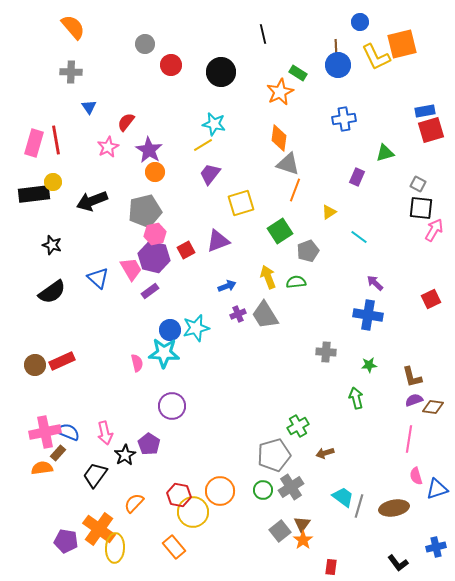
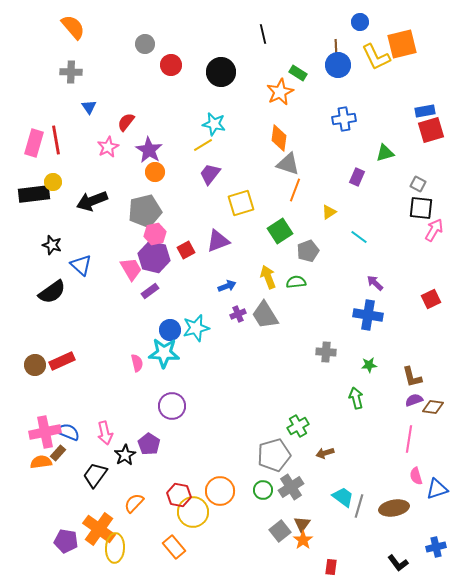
blue triangle at (98, 278): moved 17 px left, 13 px up
orange semicircle at (42, 468): moved 1 px left, 6 px up
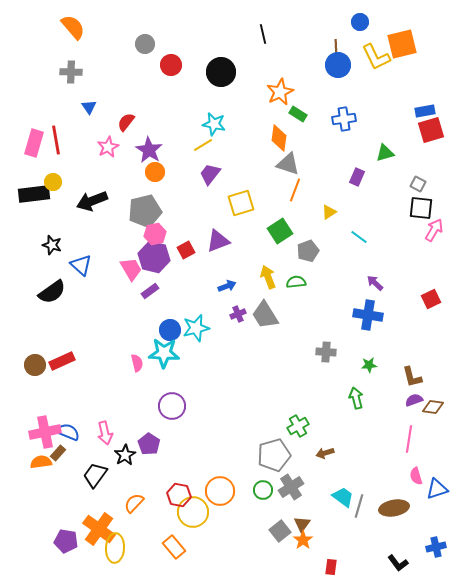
green rectangle at (298, 73): moved 41 px down
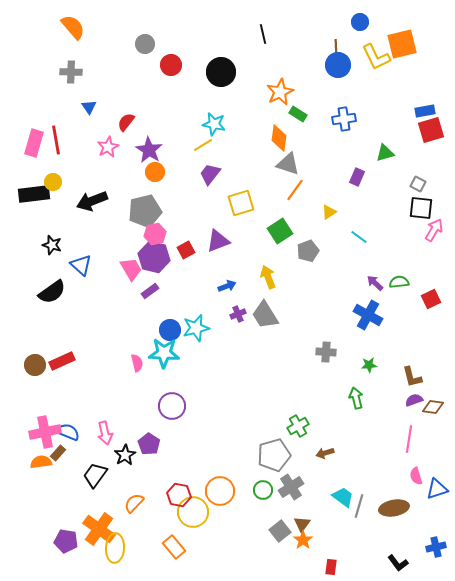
orange line at (295, 190): rotated 15 degrees clockwise
green semicircle at (296, 282): moved 103 px right
blue cross at (368, 315): rotated 20 degrees clockwise
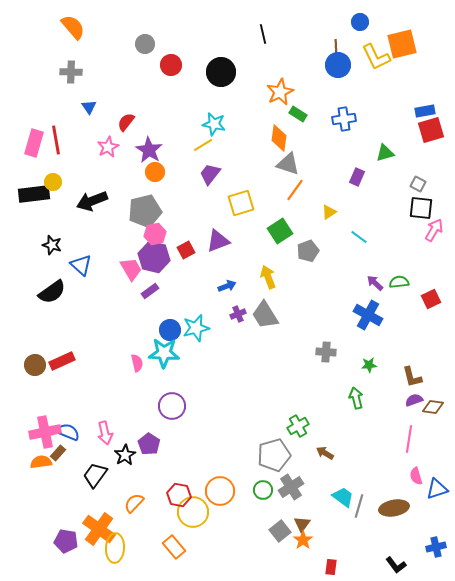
brown arrow at (325, 453): rotated 48 degrees clockwise
black L-shape at (398, 563): moved 2 px left, 2 px down
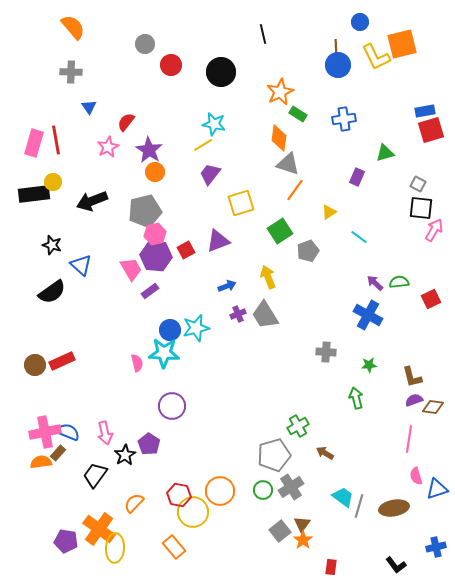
purple hexagon at (154, 257): moved 2 px right, 1 px up; rotated 8 degrees counterclockwise
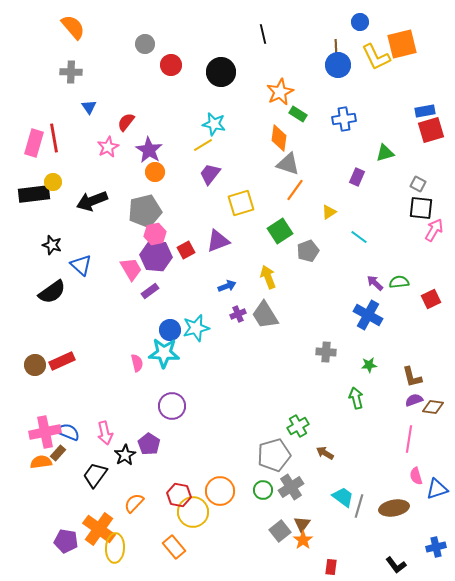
red line at (56, 140): moved 2 px left, 2 px up
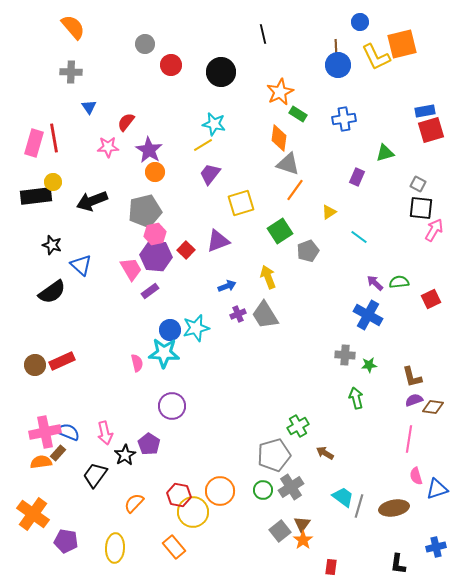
pink star at (108, 147): rotated 25 degrees clockwise
black rectangle at (34, 194): moved 2 px right, 2 px down
red square at (186, 250): rotated 18 degrees counterclockwise
gray cross at (326, 352): moved 19 px right, 3 px down
orange cross at (99, 529): moved 66 px left, 15 px up
black L-shape at (396, 565): moved 2 px right, 1 px up; rotated 45 degrees clockwise
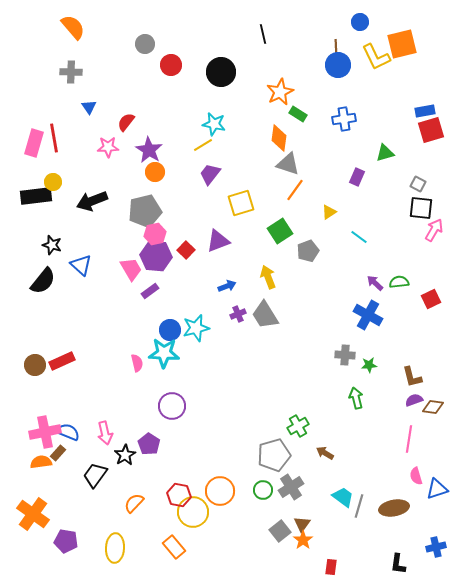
black semicircle at (52, 292): moved 9 px left, 11 px up; rotated 16 degrees counterclockwise
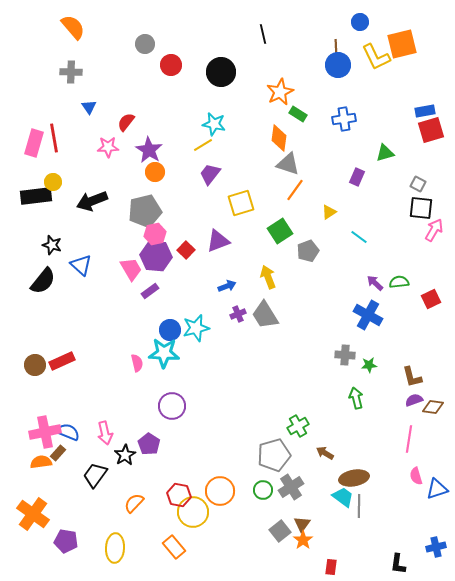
gray line at (359, 506): rotated 15 degrees counterclockwise
brown ellipse at (394, 508): moved 40 px left, 30 px up
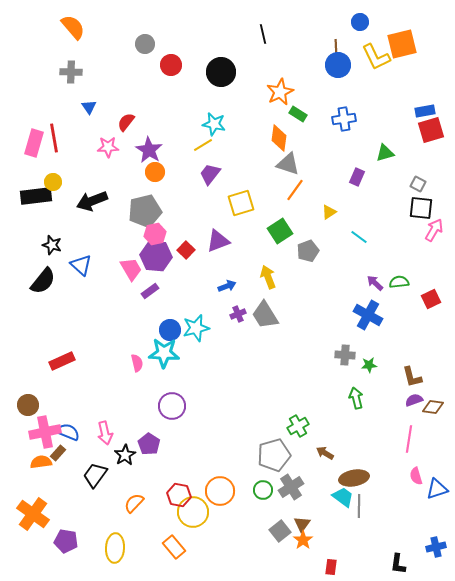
brown circle at (35, 365): moved 7 px left, 40 px down
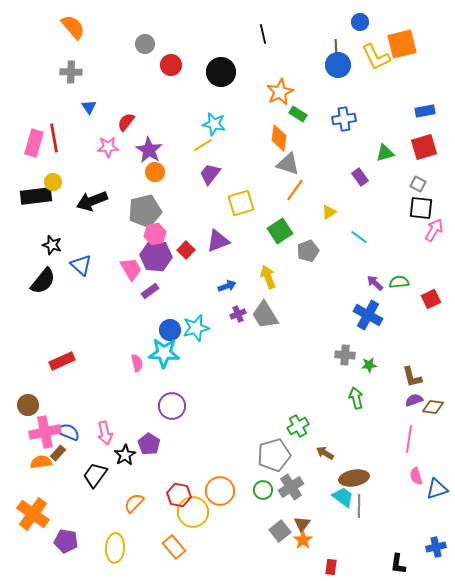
red square at (431, 130): moved 7 px left, 17 px down
purple rectangle at (357, 177): moved 3 px right; rotated 60 degrees counterclockwise
